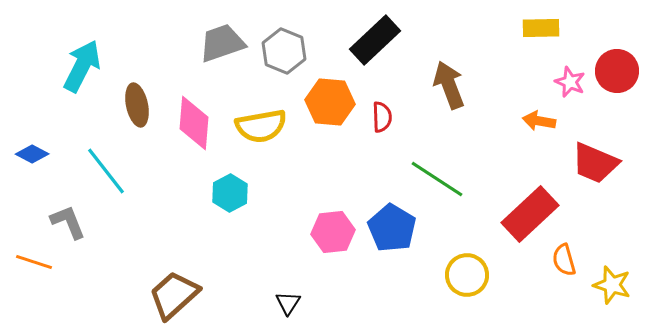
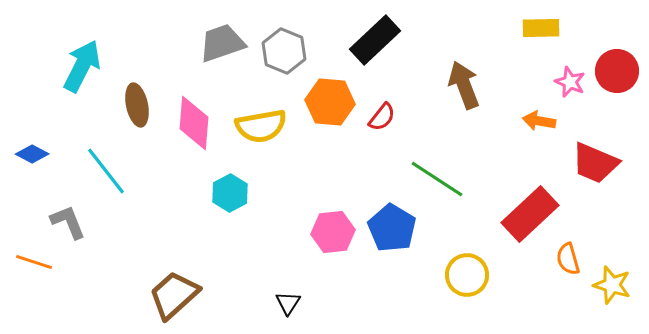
brown arrow: moved 15 px right
red semicircle: rotated 40 degrees clockwise
orange semicircle: moved 4 px right, 1 px up
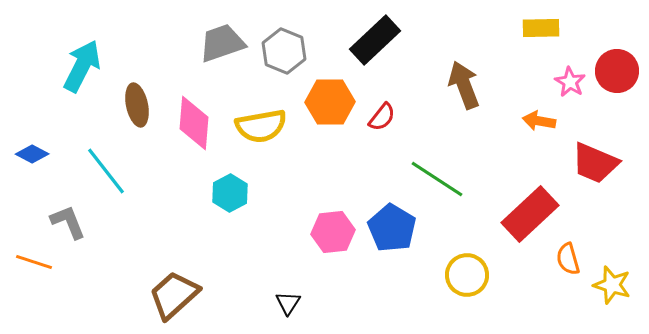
pink star: rotated 8 degrees clockwise
orange hexagon: rotated 6 degrees counterclockwise
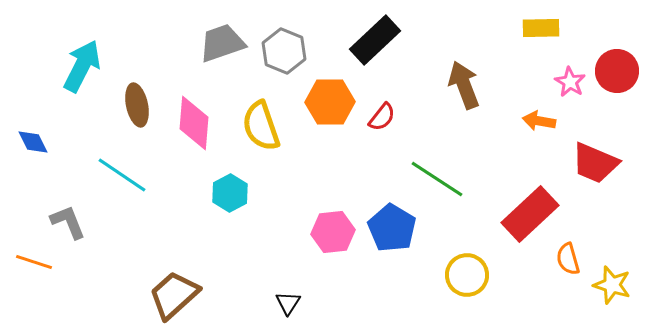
yellow semicircle: rotated 81 degrees clockwise
blue diamond: moved 1 px right, 12 px up; rotated 36 degrees clockwise
cyan line: moved 16 px right, 4 px down; rotated 18 degrees counterclockwise
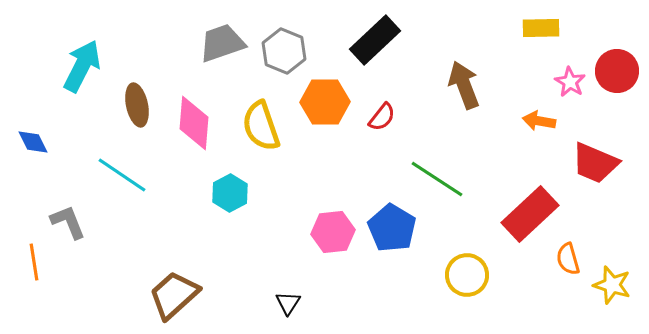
orange hexagon: moved 5 px left
orange line: rotated 63 degrees clockwise
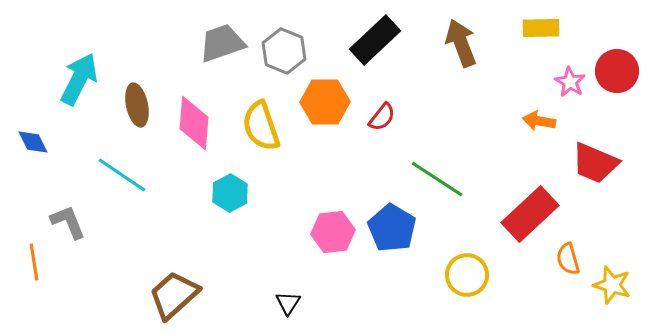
cyan arrow: moved 3 px left, 13 px down
brown arrow: moved 3 px left, 42 px up
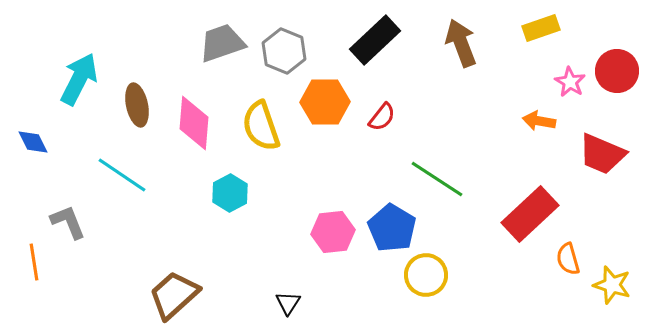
yellow rectangle: rotated 18 degrees counterclockwise
red trapezoid: moved 7 px right, 9 px up
yellow circle: moved 41 px left
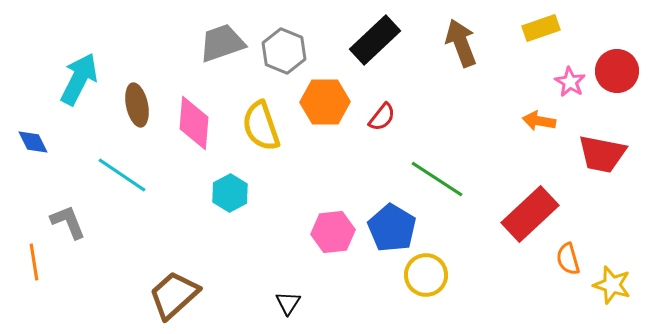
red trapezoid: rotated 12 degrees counterclockwise
